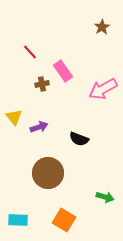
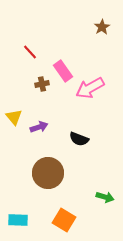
pink arrow: moved 13 px left, 1 px up
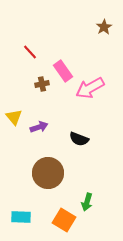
brown star: moved 2 px right
green arrow: moved 18 px left, 5 px down; rotated 90 degrees clockwise
cyan rectangle: moved 3 px right, 3 px up
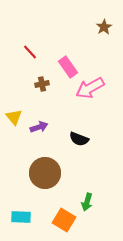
pink rectangle: moved 5 px right, 4 px up
brown circle: moved 3 px left
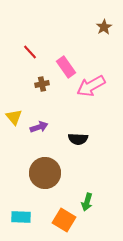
pink rectangle: moved 2 px left
pink arrow: moved 1 px right, 2 px up
black semicircle: moved 1 px left; rotated 18 degrees counterclockwise
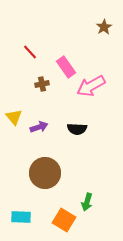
black semicircle: moved 1 px left, 10 px up
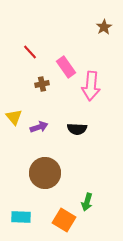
pink arrow: rotated 56 degrees counterclockwise
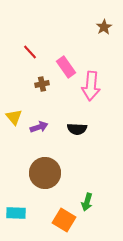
cyan rectangle: moved 5 px left, 4 px up
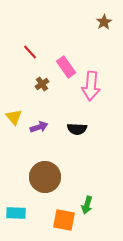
brown star: moved 5 px up
brown cross: rotated 24 degrees counterclockwise
brown circle: moved 4 px down
green arrow: moved 3 px down
orange square: rotated 20 degrees counterclockwise
